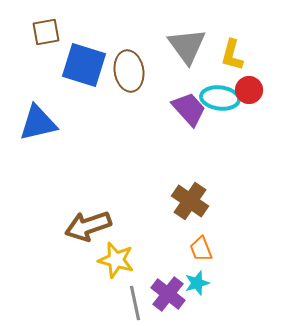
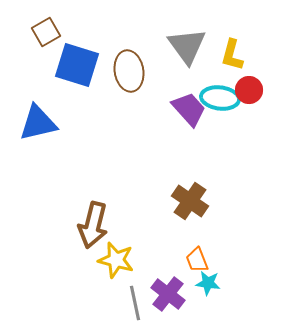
brown square: rotated 20 degrees counterclockwise
blue square: moved 7 px left
brown arrow: moved 5 px right, 1 px up; rotated 57 degrees counterclockwise
orange trapezoid: moved 4 px left, 11 px down
cyan star: moved 11 px right; rotated 25 degrees clockwise
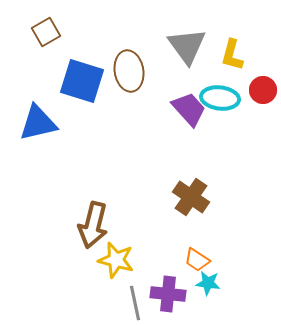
blue square: moved 5 px right, 16 px down
red circle: moved 14 px right
brown cross: moved 1 px right, 4 px up
orange trapezoid: rotated 36 degrees counterclockwise
purple cross: rotated 32 degrees counterclockwise
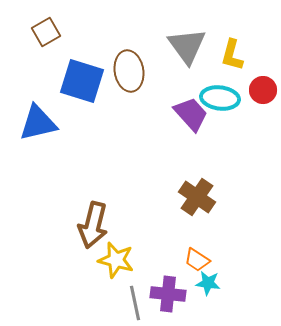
purple trapezoid: moved 2 px right, 5 px down
brown cross: moved 6 px right
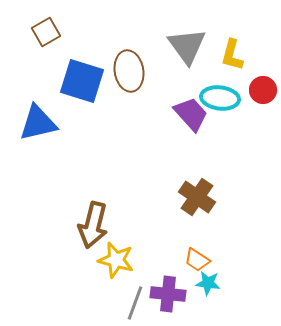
gray line: rotated 32 degrees clockwise
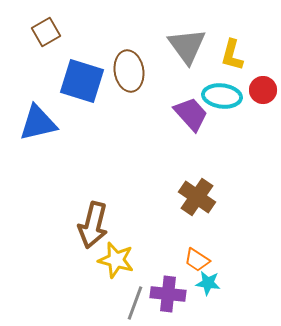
cyan ellipse: moved 2 px right, 2 px up
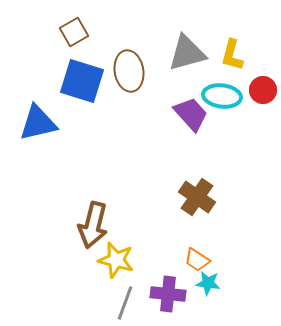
brown square: moved 28 px right
gray triangle: moved 7 px down; rotated 51 degrees clockwise
gray line: moved 10 px left
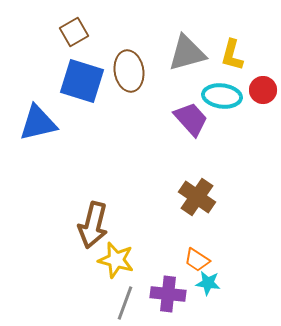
purple trapezoid: moved 5 px down
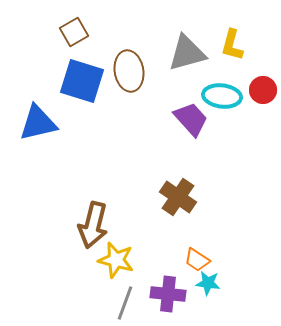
yellow L-shape: moved 10 px up
brown cross: moved 19 px left
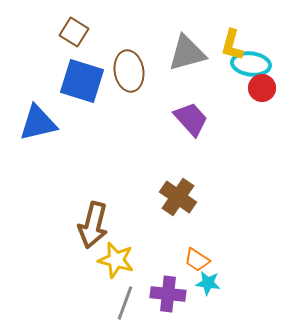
brown square: rotated 28 degrees counterclockwise
red circle: moved 1 px left, 2 px up
cyan ellipse: moved 29 px right, 32 px up
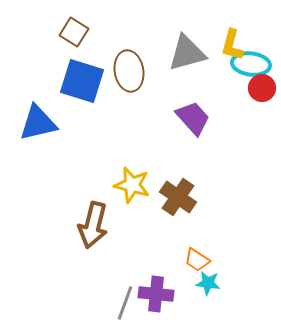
purple trapezoid: moved 2 px right, 1 px up
yellow star: moved 16 px right, 75 px up
purple cross: moved 12 px left
